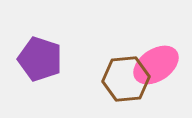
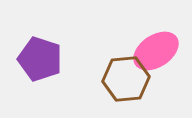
pink ellipse: moved 14 px up
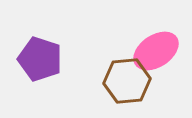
brown hexagon: moved 1 px right, 2 px down
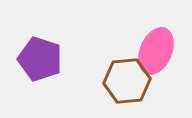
pink ellipse: rotated 33 degrees counterclockwise
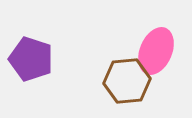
purple pentagon: moved 9 px left
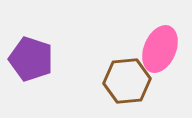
pink ellipse: moved 4 px right, 2 px up
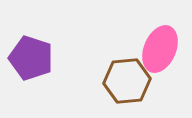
purple pentagon: moved 1 px up
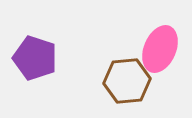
purple pentagon: moved 4 px right
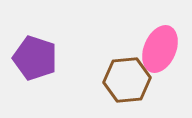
brown hexagon: moved 1 px up
